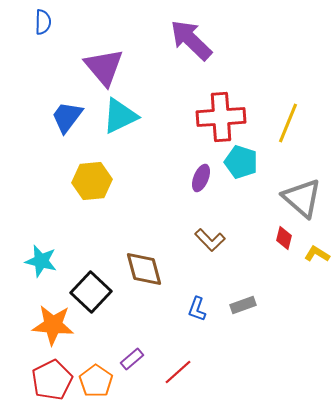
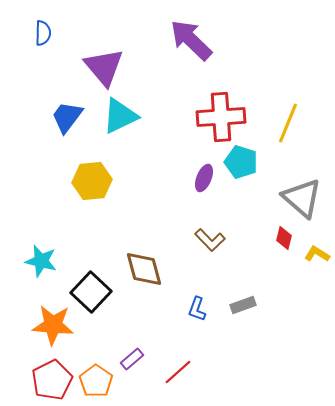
blue semicircle: moved 11 px down
purple ellipse: moved 3 px right
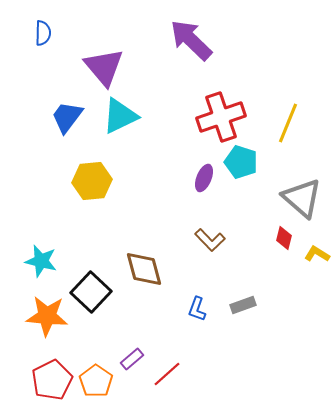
red cross: rotated 15 degrees counterclockwise
orange star: moved 6 px left, 9 px up
red line: moved 11 px left, 2 px down
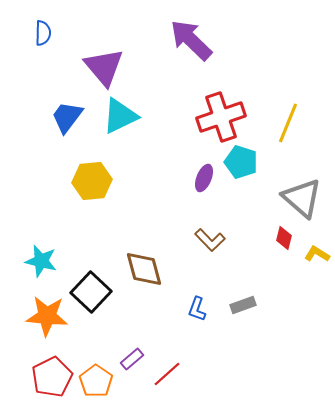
red pentagon: moved 3 px up
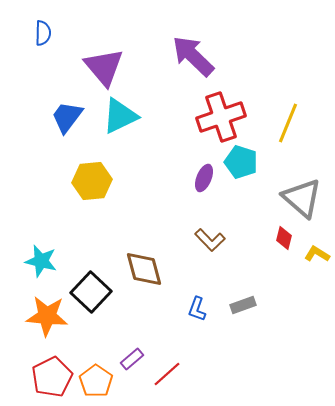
purple arrow: moved 2 px right, 16 px down
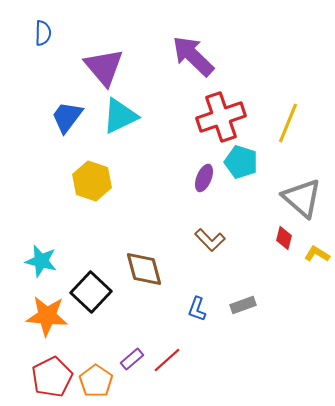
yellow hexagon: rotated 24 degrees clockwise
red line: moved 14 px up
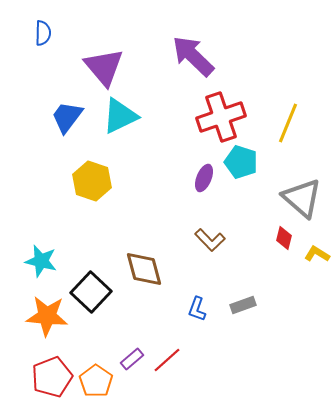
red pentagon: rotated 6 degrees clockwise
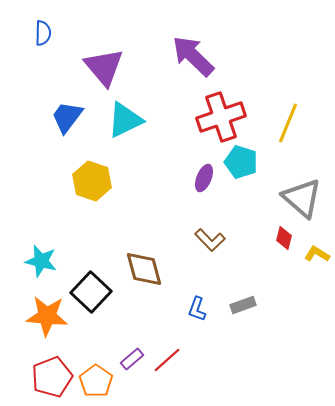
cyan triangle: moved 5 px right, 4 px down
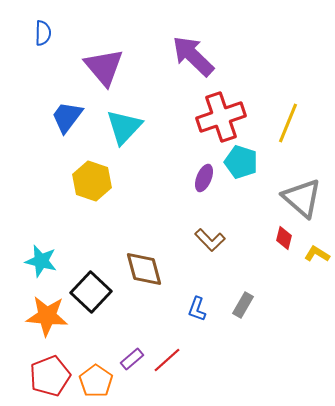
cyan triangle: moved 1 px left, 7 px down; rotated 21 degrees counterclockwise
gray rectangle: rotated 40 degrees counterclockwise
red pentagon: moved 2 px left, 1 px up
